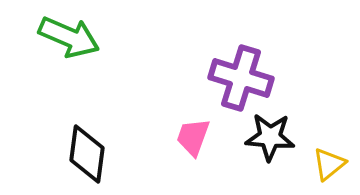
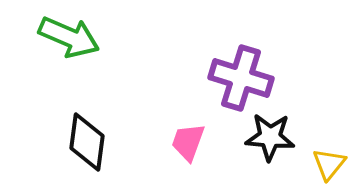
pink trapezoid: moved 5 px left, 5 px down
black diamond: moved 12 px up
yellow triangle: rotated 12 degrees counterclockwise
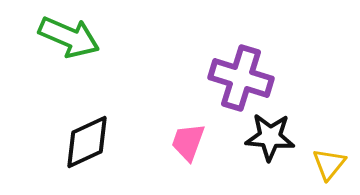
black diamond: rotated 58 degrees clockwise
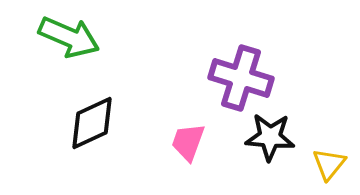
black diamond: moved 5 px right, 19 px up
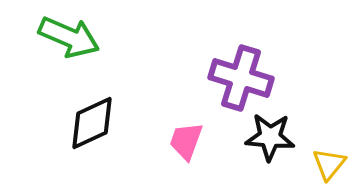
pink trapezoid: moved 2 px left, 1 px up
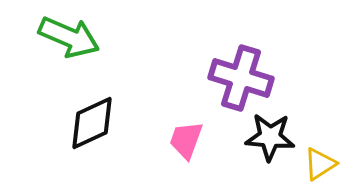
pink trapezoid: moved 1 px up
yellow triangle: moved 9 px left; rotated 18 degrees clockwise
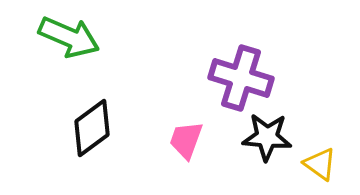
black diamond: moved 5 px down; rotated 12 degrees counterclockwise
black star: moved 3 px left
yellow triangle: rotated 51 degrees counterclockwise
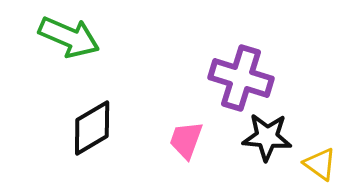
black diamond: rotated 6 degrees clockwise
